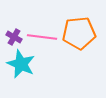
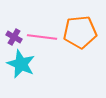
orange pentagon: moved 1 px right, 1 px up
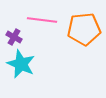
orange pentagon: moved 4 px right, 3 px up
pink line: moved 17 px up
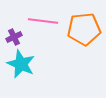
pink line: moved 1 px right, 1 px down
purple cross: rotated 35 degrees clockwise
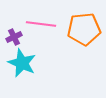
pink line: moved 2 px left, 3 px down
cyan star: moved 1 px right, 1 px up
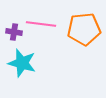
purple cross: moved 5 px up; rotated 35 degrees clockwise
cyan star: rotated 8 degrees counterclockwise
